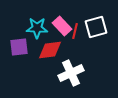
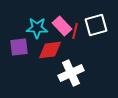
white square: moved 2 px up
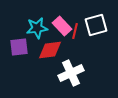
cyan star: rotated 10 degrees counterclockwise
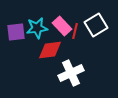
white square: rotated 15 degrees counterclockwise
purple square: moved 3 px left, 15 px up
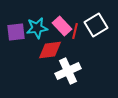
white cross: moved 3 px left, 2 px up
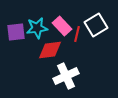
red line: moved 2 px right, 3 px down
white cross: moved 2 px left, 5 px down
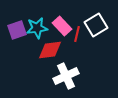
purple square: moved 1 px right, 2 px up; rotated 12 degrees counterclockwise
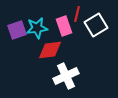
pink rectangle: moved 2 px right; rotated 24 degrees clockwise
red line: moved 20 px up
